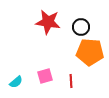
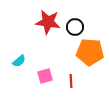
black circle: moved 6 px left
cyan semicircle: moved 3 px right, 21 px up
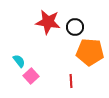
cyan semicircle: rotated 88 degrees counterclockwise
pink square: moved 14 px left; rotated 28 degrees counterclockwise
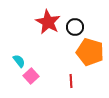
red star: rotated 20 degrees clockwise
orange pentagon: rotated 12 degrees clockwise
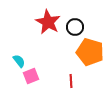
pink square: rotated 21 degrees clockwise
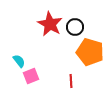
red star: moved 2 px right, 2 px down
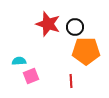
red star: moved 2 px left; rotated 10 degrees counterclockwise
orange pentagon: moved 4 px left, 1 px up; rotated 16 degrees counterclockwise
cyan semicircle: rotated 56 degrees counterclockwise
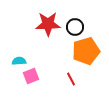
red star: rotated 20 degrees counterclockwise
orange pentagon: rotated 16 degrees counterclockwise
red line: moved 2 px up; rotated 24 degrees counterclockwise
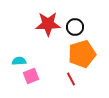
orange pentagon: moved 4 px left, 3 px down
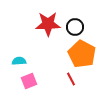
orange pentagon: rotated 28 degrees counterclockwise
pink square: moved 2 px left, 5 px down
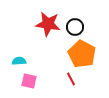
red star: rotated 10 degrees clockwise
pink square: rotated 35 degrees clockwise
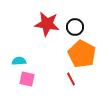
red star: moved 1 px left
pink square: moved 2 px left, 2 px up
